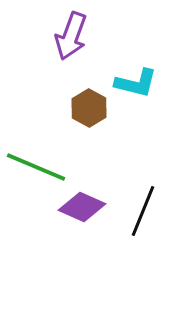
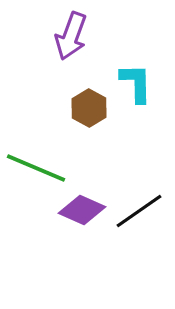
cyan L-shape: rotated 105 degrees counterclockwise
green line: moved 1 px down
purple diamond: moved 3 px down
black line: moved 4 px left; rotated 33 degrees clockwise
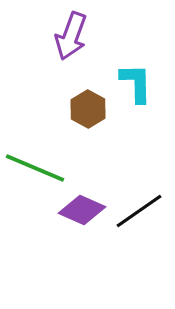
brown hexagon: moved 1 px left, 1 px down
green line: moved 1 px left
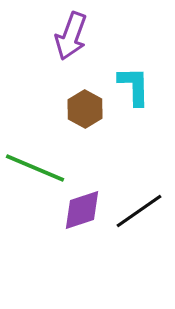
cyan L-shape: moved 2 px left, 3 px down
brown hexagon: moved 3 px left
purple diamond: rotated 42 degrees counterclockwise
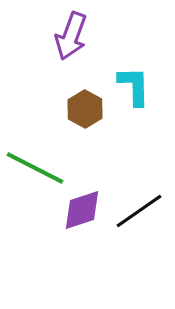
green line: rotated 4 degrees clockwise
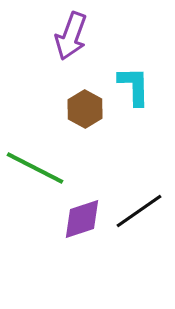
purple diamond: moved 9 px down
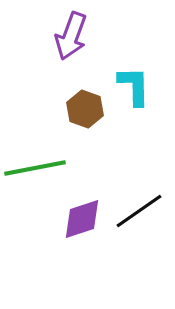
brown hexagon: rotated 9 degrees counterclockwise
green line: rotated 38 degrees counterclockwise
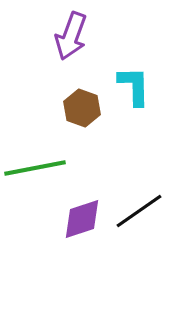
brown hexagon: moved 3 px left, 1 px up
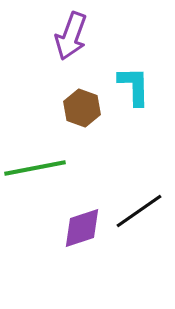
purple diamond: moved 9 px down
